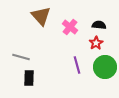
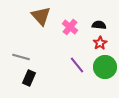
red star: moved 4 px right
purple line: rotated 24 degrees counterclockwise
black rectangle: rotated 21 degrees clockwise
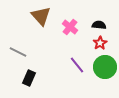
gray line: moved 3 px left, 5 px up; rotated 12 degrees clockwise
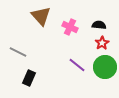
pink cross: rotated 14 degrees counterclockwise
red star: moved 2 px right
purple line: rotated 12 degrees counterclockwise
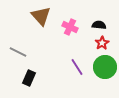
purple line: moved 2 px down; rotated 18 degrees clockwise
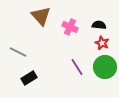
red star: rotated 16 degrees counterclockwise
black rectangle: rotated 35 degrees clockwise
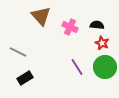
black semicircle: moved 2 px left
black rectangle: moved 4 px left
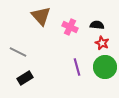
purple line: rotated 18 degrees clockwise
